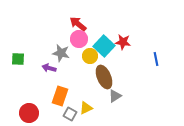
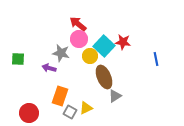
gray square: moved 2 px up
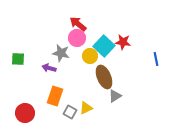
pink circle: moved 2 px left, 1 px up
orange rectangle: moved 5 px left
red circle: moved 4 px left
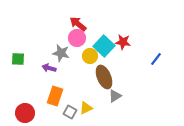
blue line: rotated 48 degrees clockwise
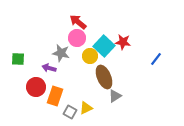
red arrow: moved 2 px up
red circle: moved 11 px right, 26 px up
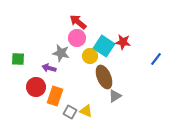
cyan square: rotated 10 degrees counterclockwise
yellow triangle: moved 3 px down; rotated 48 degrees clockwise
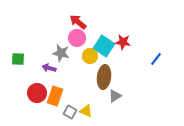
brown ellipse: rotated 30 degrees clockwise
red circle: moved 1 px right, 6 px down
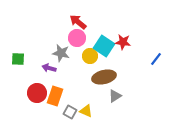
brown ellipse: rotated 70 degrees clockwise
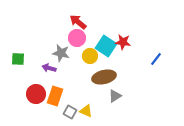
cyan square: moved 2 px right
red circle: moved 1 px left, 1 px down
